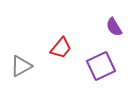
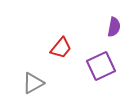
purple semicircle: rotated 138 degrees counterclockwise
gray triangle: moved 12 px right, 17 px down
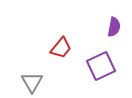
gray triangle: moved 1 px left, 1 px up; rotated 30 degrees counterclockwise
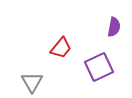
purple square: moved 2 px left, 1 px down
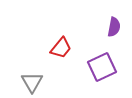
purple square: moved 3 px right
